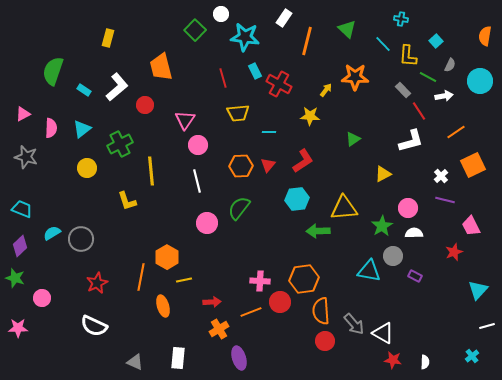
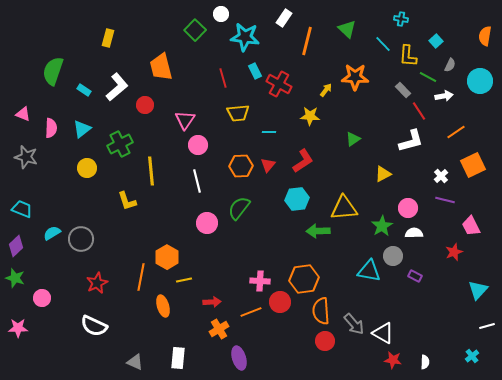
pink triangle at (23, 114): rotated 49 degrees clockwise
purple diamond at (20, 246): moved 4 px left
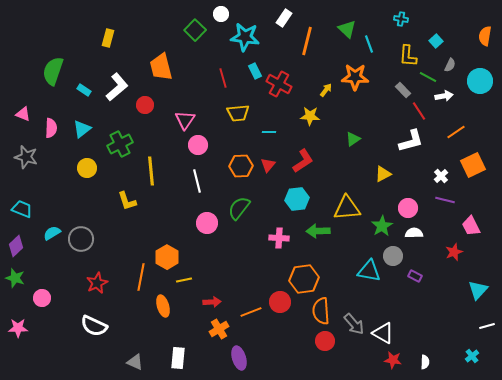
cyan line at (383, 44): moved 14 px left; rotated 24 degrees clockwise
yellow triangle at (344, 208): moved 3 px right
pink cross at (260, 281): moved 19 px right, 43 px up
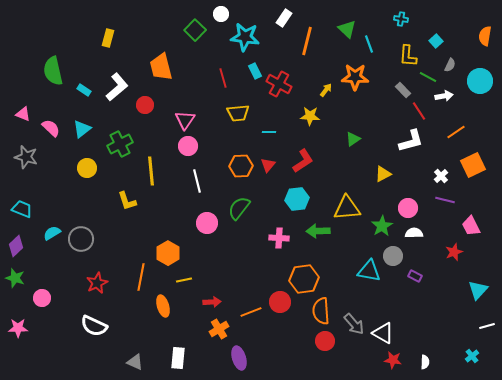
green semicircle at (53, 71): rotated 32 degrees counterclockwise
pink semicircle at (51, 128): rotated 48 degrees counterclockwise
pink circle at (198, 145): moved 10 px left, 1 px down
orange hexagon at (167, 257): moved 1 px right, 4 px up
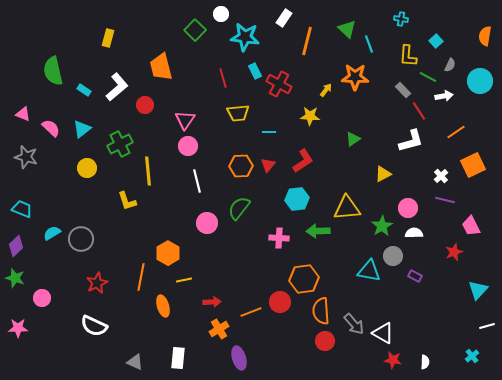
yellow line at (151, 171): moved 3 px left
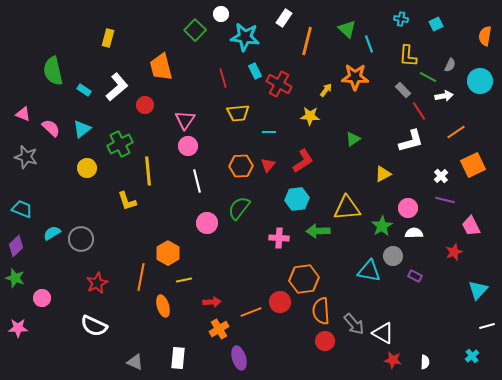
cyan square at (436, 41): moved 17 px up; rotated 16 degrees clockwise
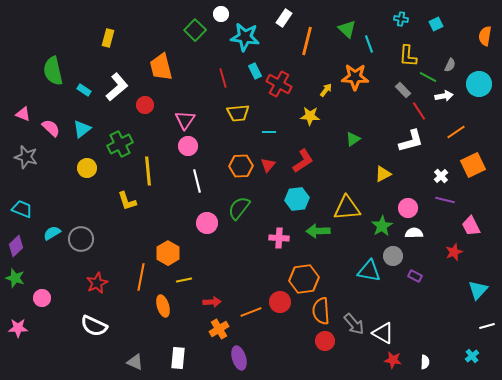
cyan circle at (480, 81): moved 1 px left, 3 px down
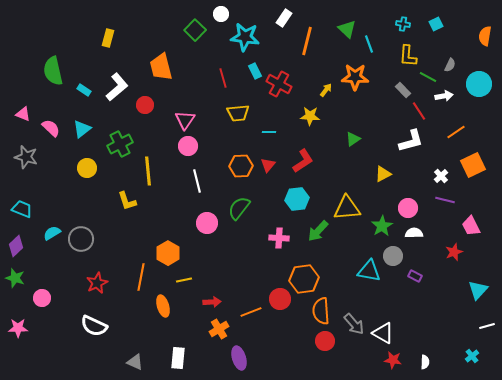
cyan cross at (401, 19): moved 2 px right, 5 px down
green arrow at (318, 231): rotated 45 degrees counterclockwise
red circle at (280, 302): moved 3 px up
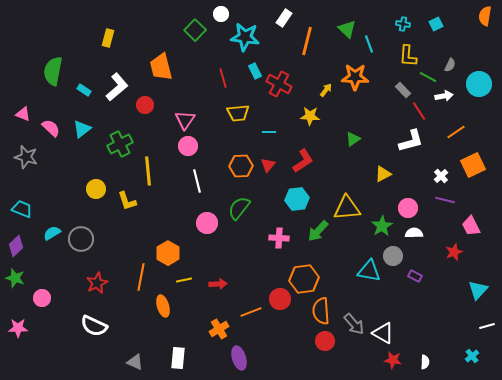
orange semicircle at (485, 36): moved 20 px up
green semicircle at (53, 71): rotated 24 degrees clockwise
yellow circle at (87, 168): moved 9 px right, 21 px down
red arrow at (212, 302): moved 6 px right, 18 px up
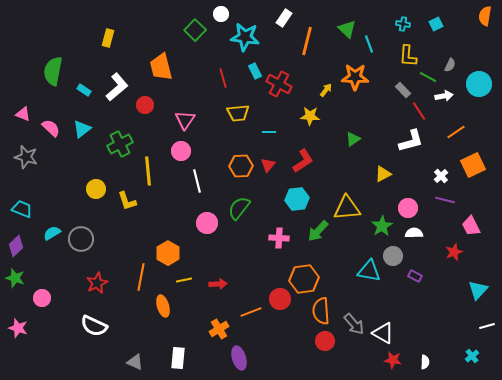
pink circle at (188, 146): moved 7 px left, 5 px down
pink star at (18, 328): rotated 18 degrees clockwise
